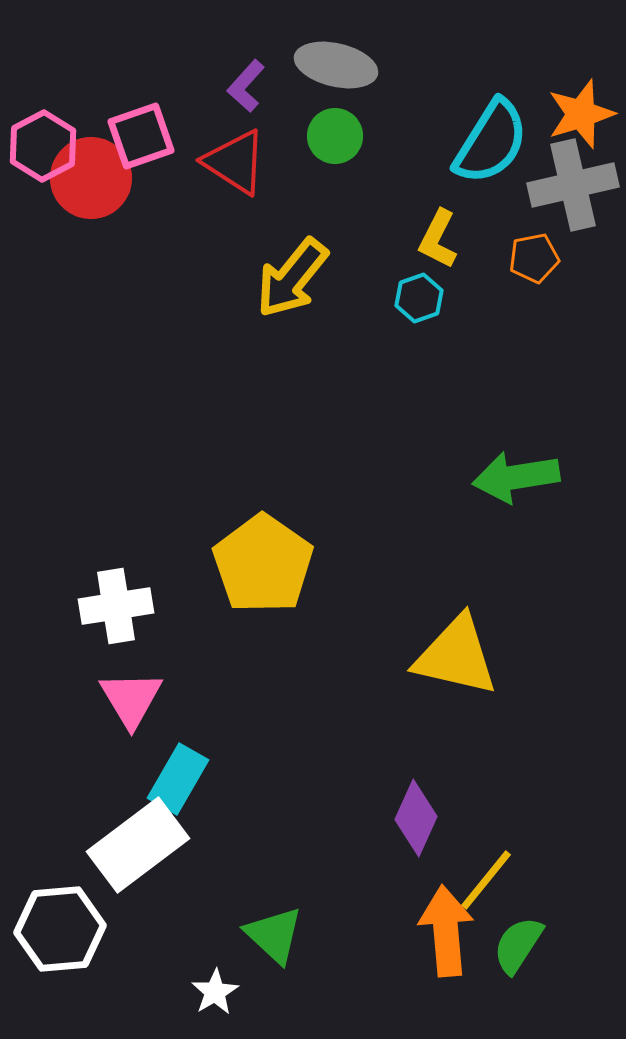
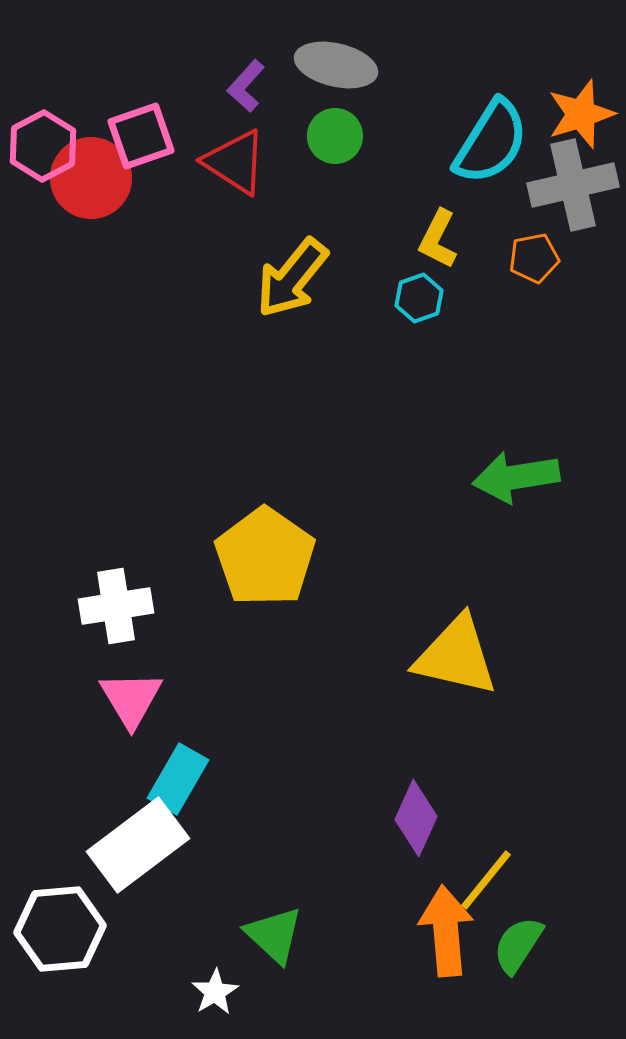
yellow pentagon: moved 2 px right, 7 px up
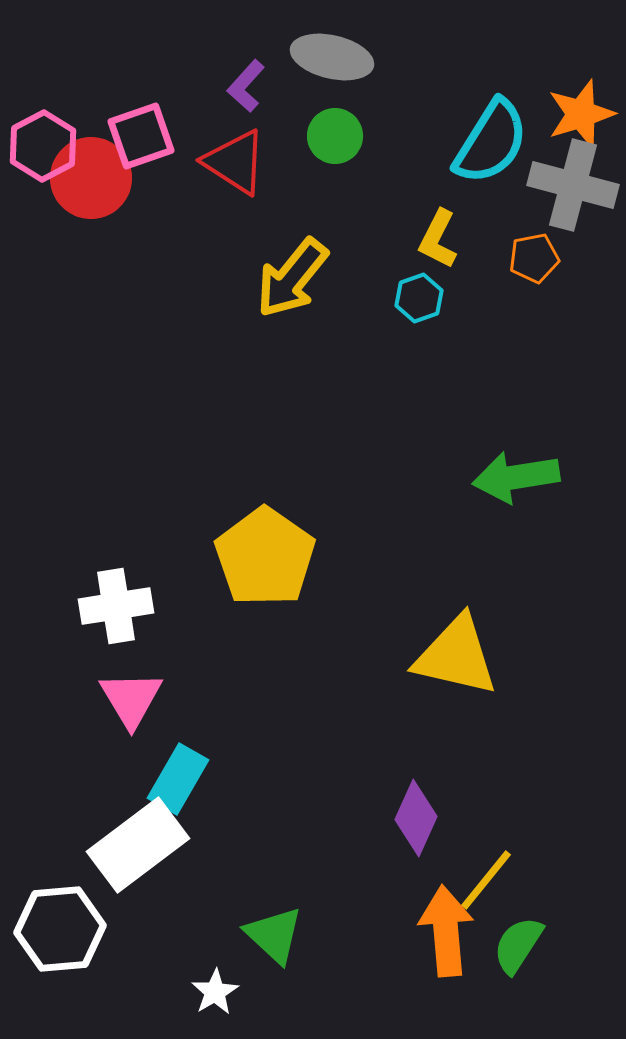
gray ellipse: moved 4 px left, 8 px up
gray cross: rotated 28 degrees clockwise
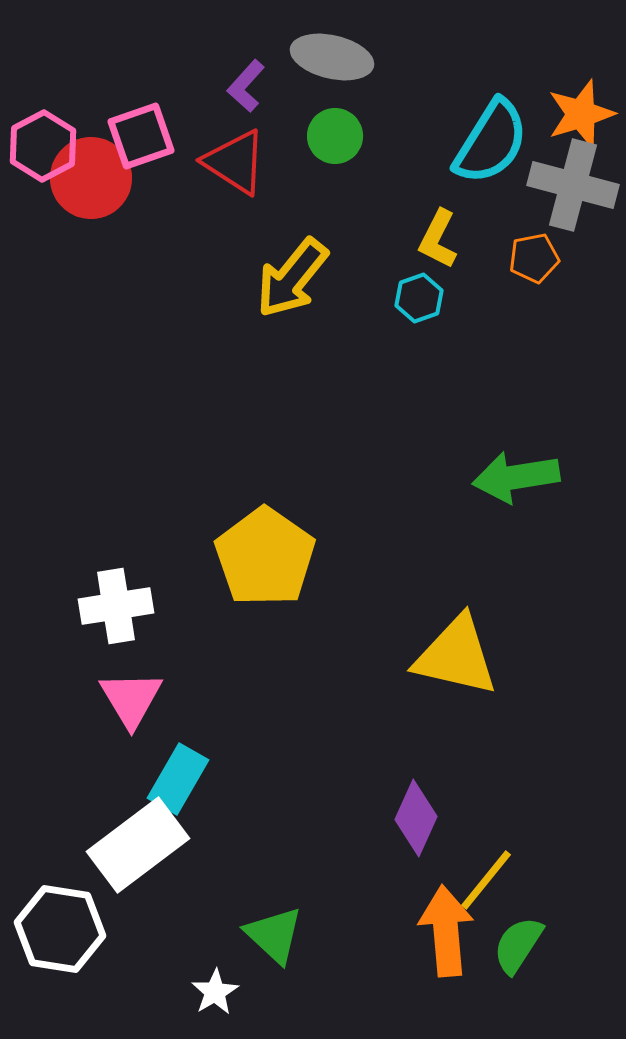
white hexagon: rotated 14 degrees clockwise
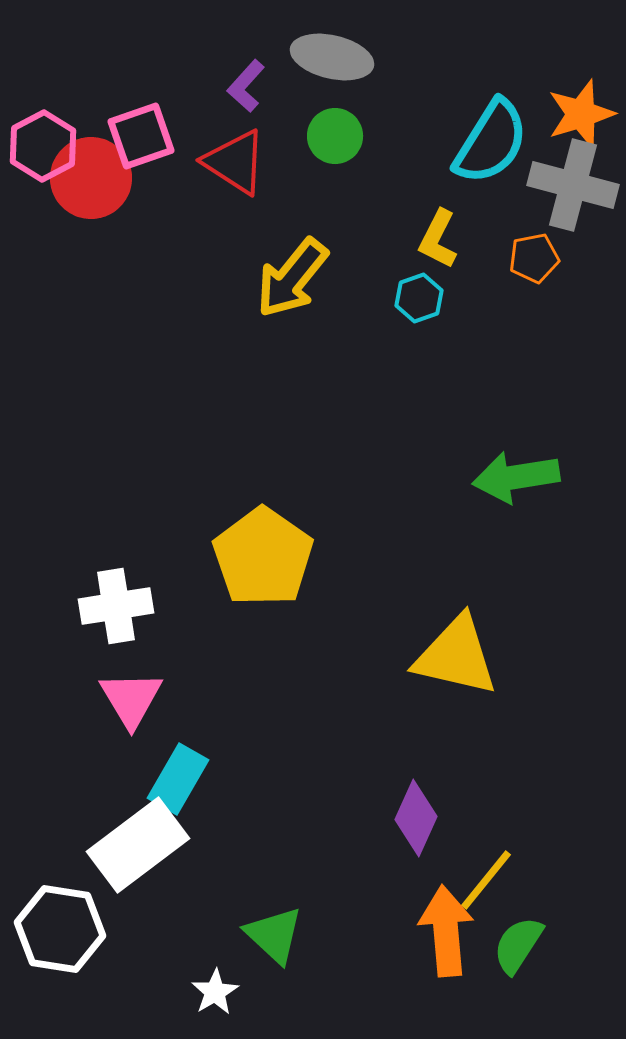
yellow pentagon: moved 2 px left
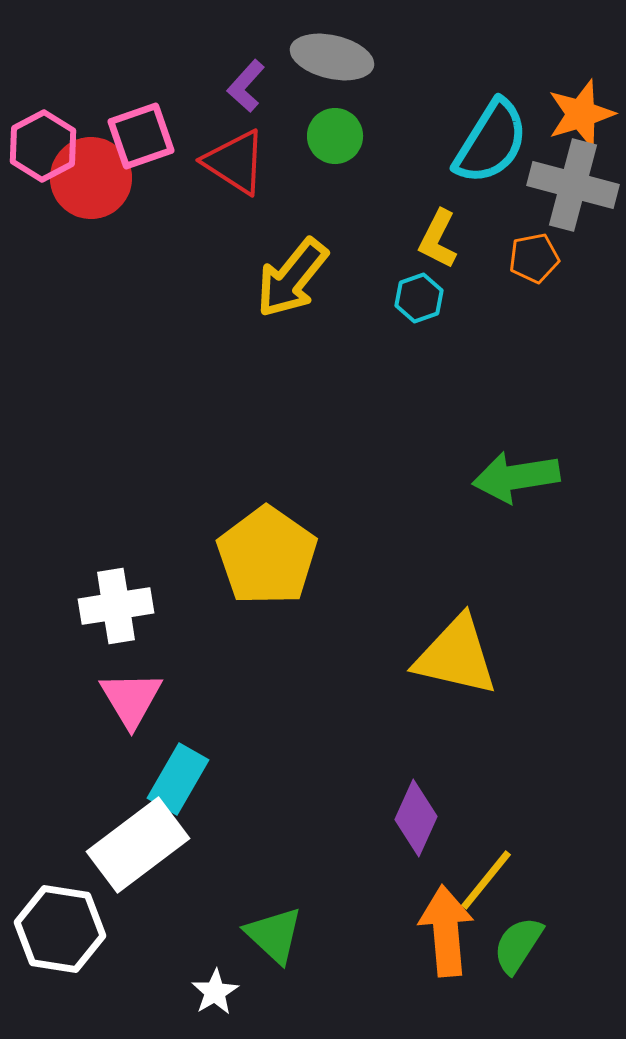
yellow pentagon: moved 4 px right, 1 px up
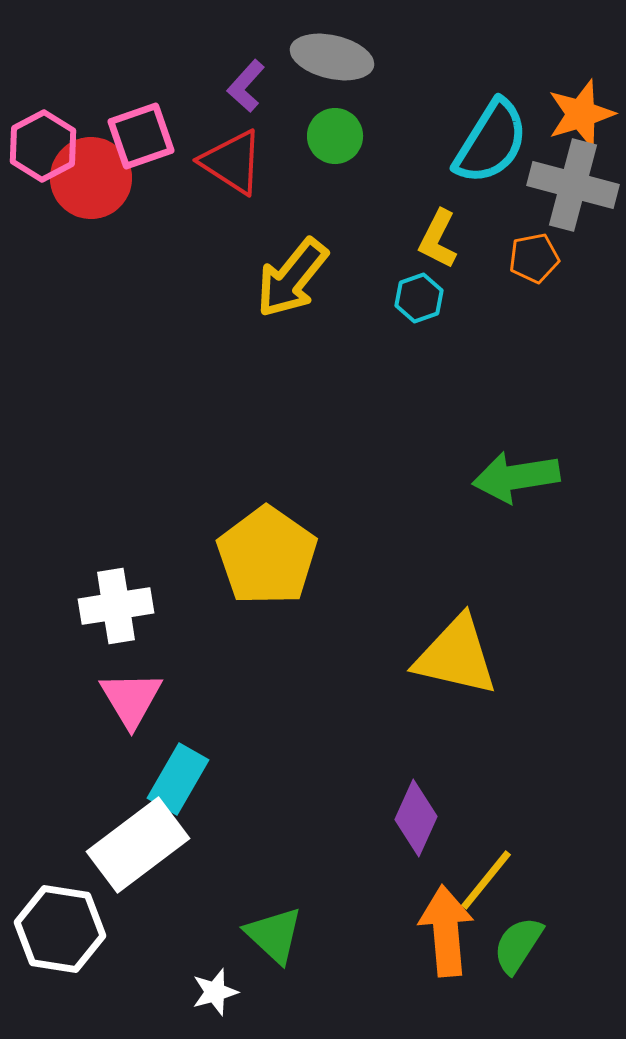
red triangle: moved 3 px left
white star: rotated 15 degrees clockwise
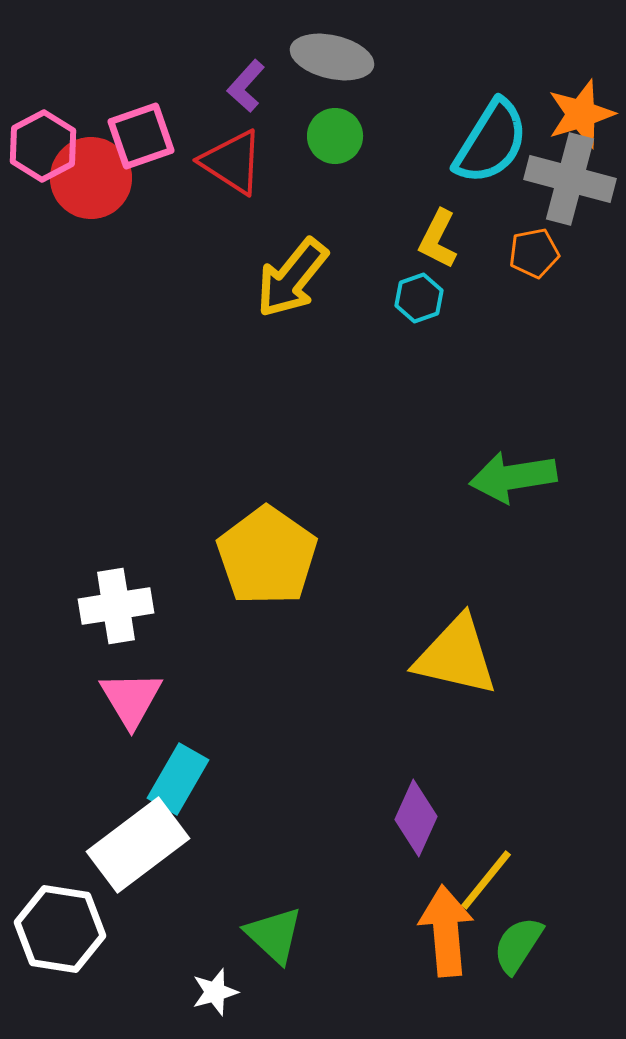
gray cross: moved 3 px left, 6 px up
orange pentagon: moved 5 px up
green arrow: moved 3 px left
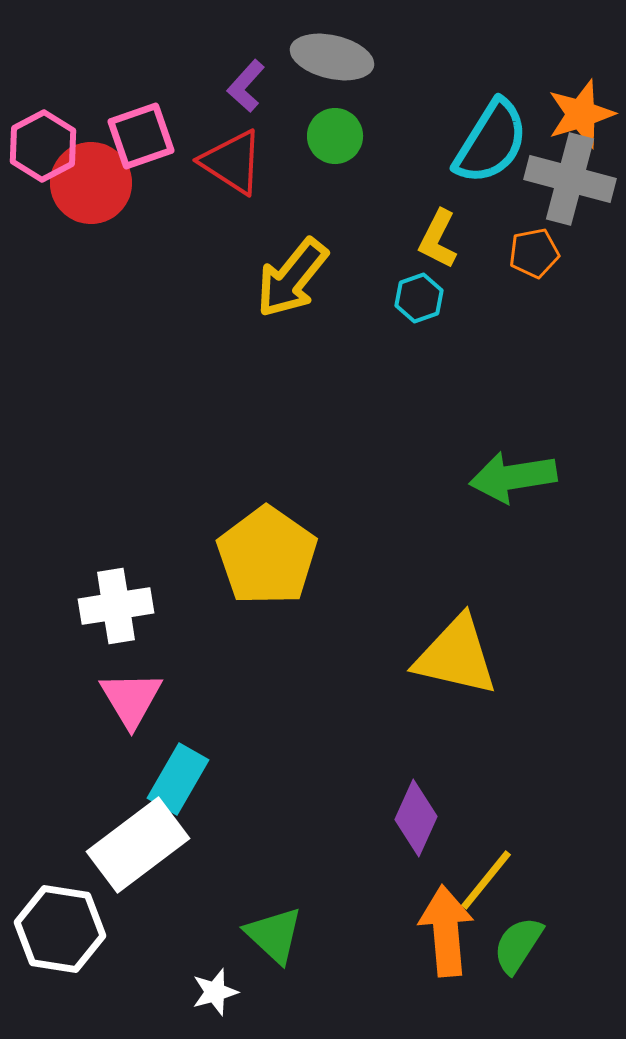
red circle: moved 5 px down
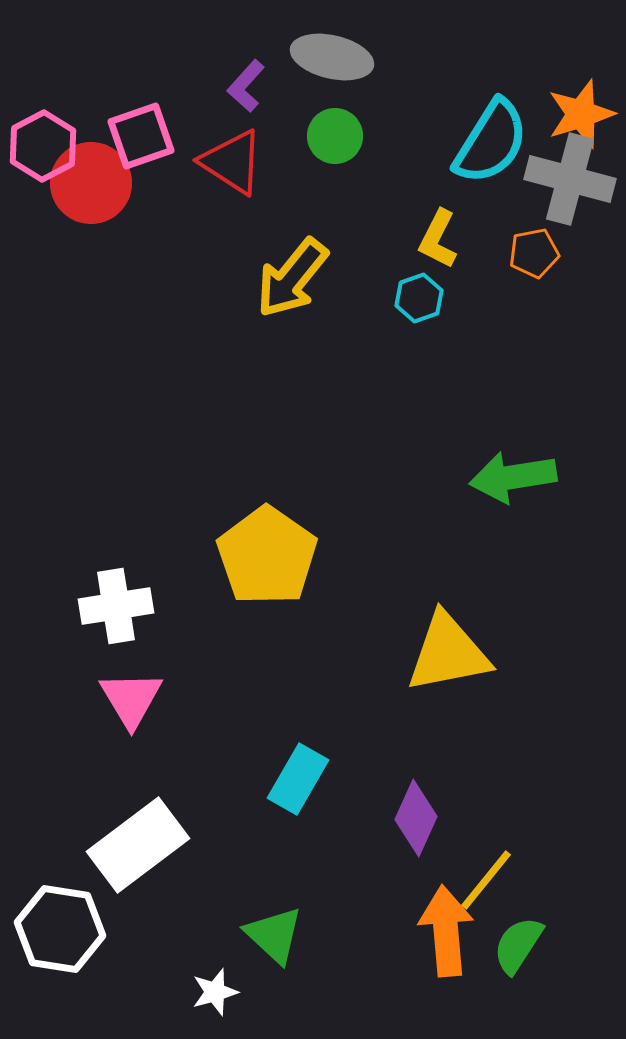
yellow triangle: moved 8 px left, 3 px up; rotated 24 degrees counterclockwise
cyan rectangle: moved 120 px right
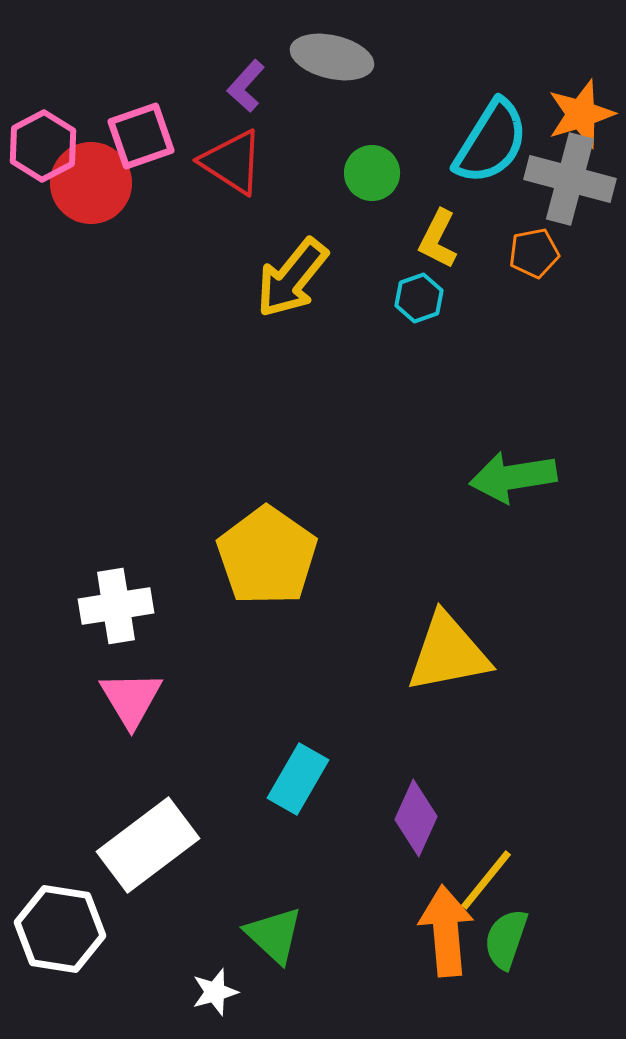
green circle: moved 37 px right, 37 px down
white rectangle: moved 10 px right
green semicircle: moved 12 px left, 6 px up; rotated 14 degrees counterclockwise
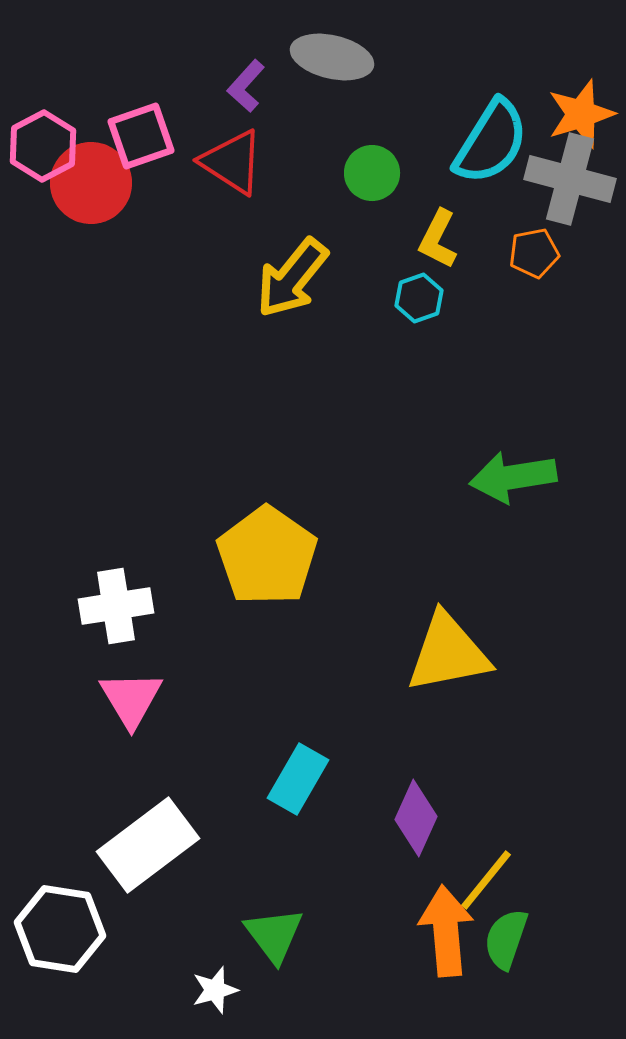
green triangle: rotated 10 degrees clockwise
white star: moved 2 px up
